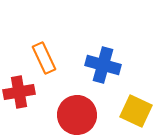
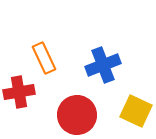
blue cross: rotated 36 degrees counterclockwise
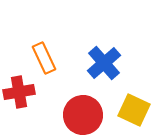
blue cross: moved 1 px right, 2 px up; rotated 20 degrees counterclockwise
yellow square: moved 2 px left, 1 px up
red circle: moved 6 px right
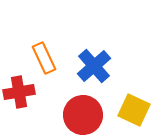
blue cross: moved 10 px left, 3 px down
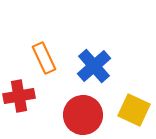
red cross: moved 4 px down
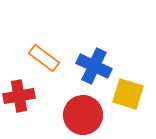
orange rectangle: rotated 28 degrees counterclockwise
blue cross: rotated 24 degrees counterclockwise
yellow square: moved 6 px left, 16 px up; rotated 8 degrees counterclockwise
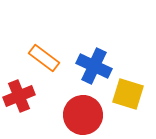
red cross: rotated 12 degrees counterclockwise
